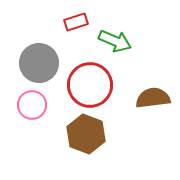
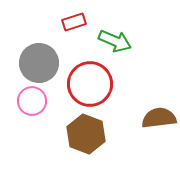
red rectangle: moved 2 px left
red circle: moved 1 px up
brown semicircle: moved 6 px right, 20 px down
pink circle: moved 4 px up
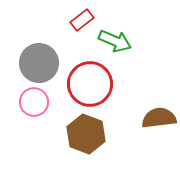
red rectangle: moved 8 px right, 2 px up; rotated 20 degrees counterclockwise
pink circle: moved 2 px right, 1 px down
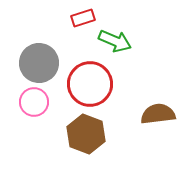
red rectangle: moved 1 px right, 2 px up; rotated 20 degrees clockwise
brown semicircle: moved 1 px left, 4 px up
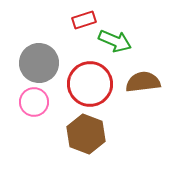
red rectangle: moved 1 px right, 2 px down
brown semicircle: moved 15 px left, 32 px up
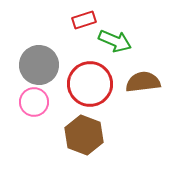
gray circle: moved 2 px down
brown hexagon: moved 2 px left, 1 px down
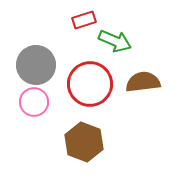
gray circle: moved 3 px left
brown hexagon: moved 7 px down
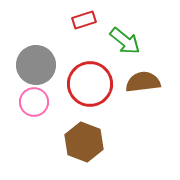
green arrow: moved 10 px right; rotated 16 degrees clockwise
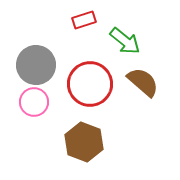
brown semicircle: rotated 48 degrees clockwise
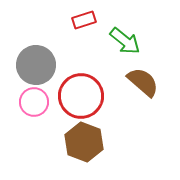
red circle: moved 9 px left, 12 px down
